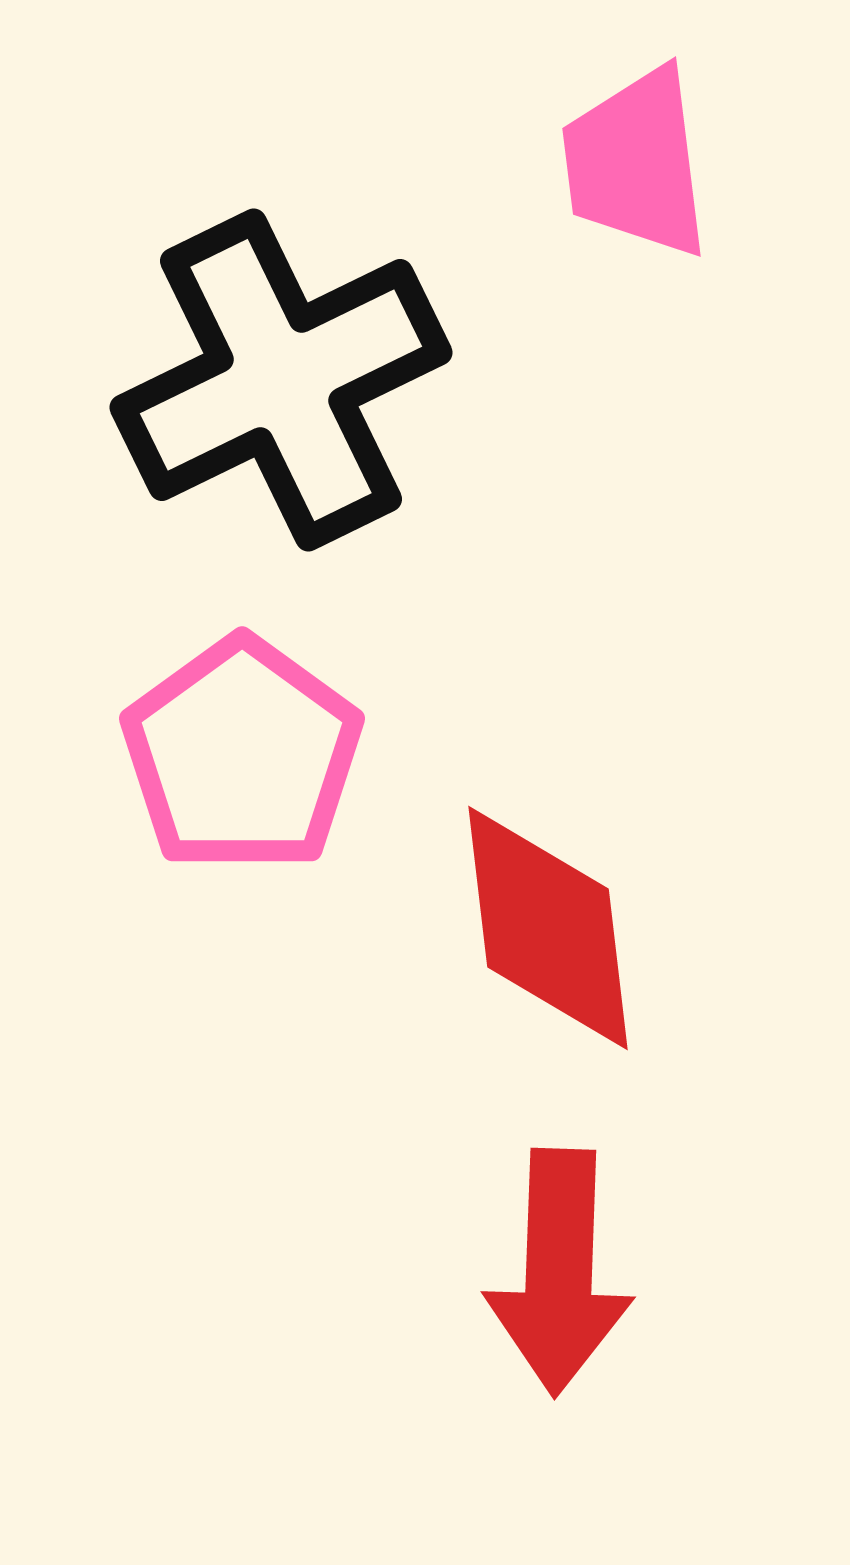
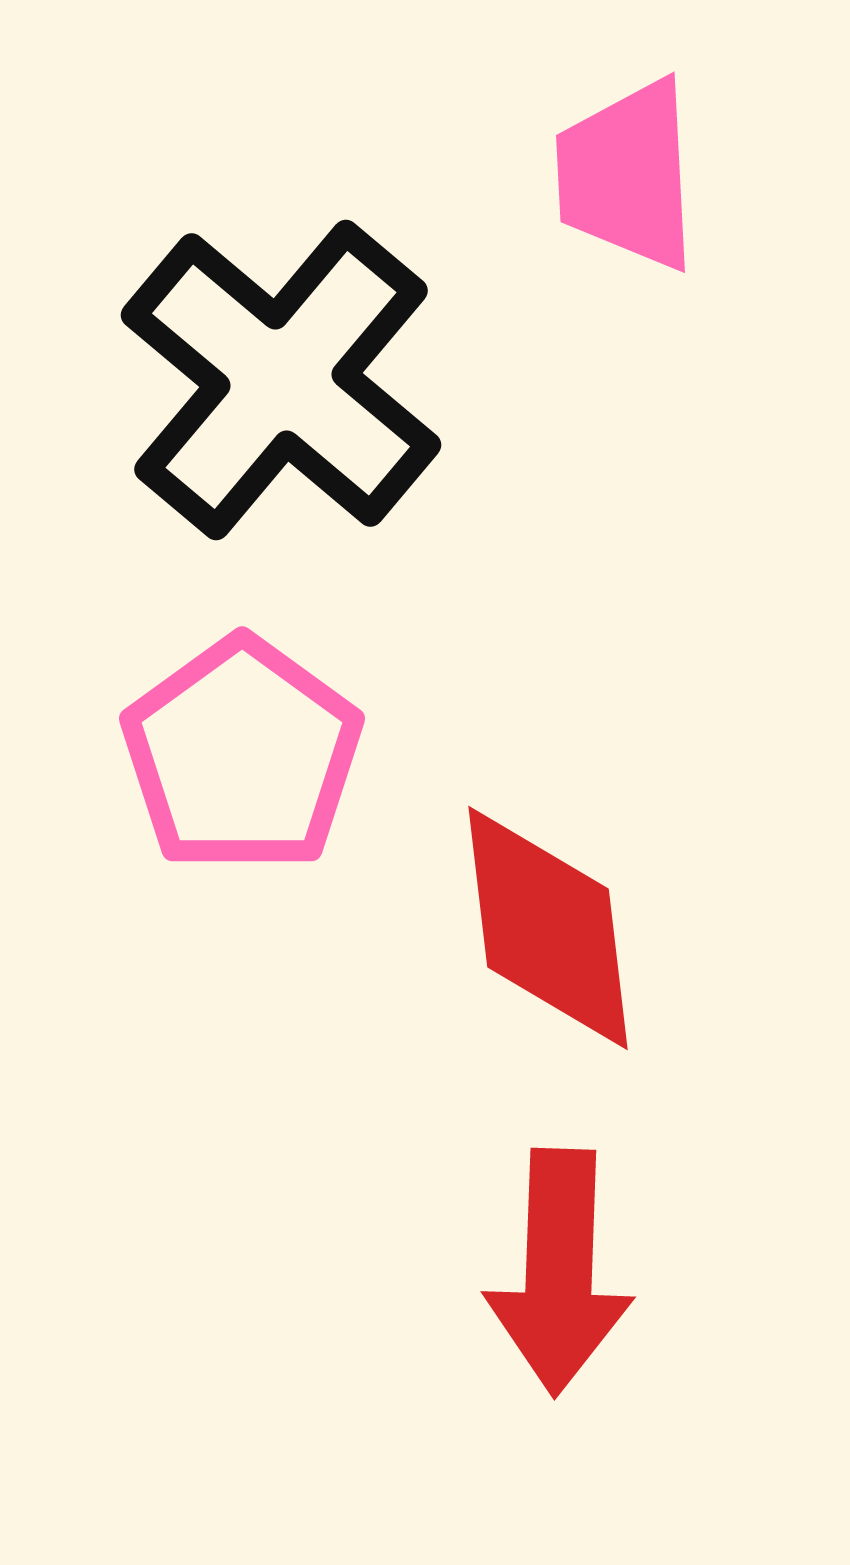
pink trapezoid: moved 9 px left, 12 px down; rotated 4 degrees clockwise
black cross: rotated 24 degrees counterclockwise
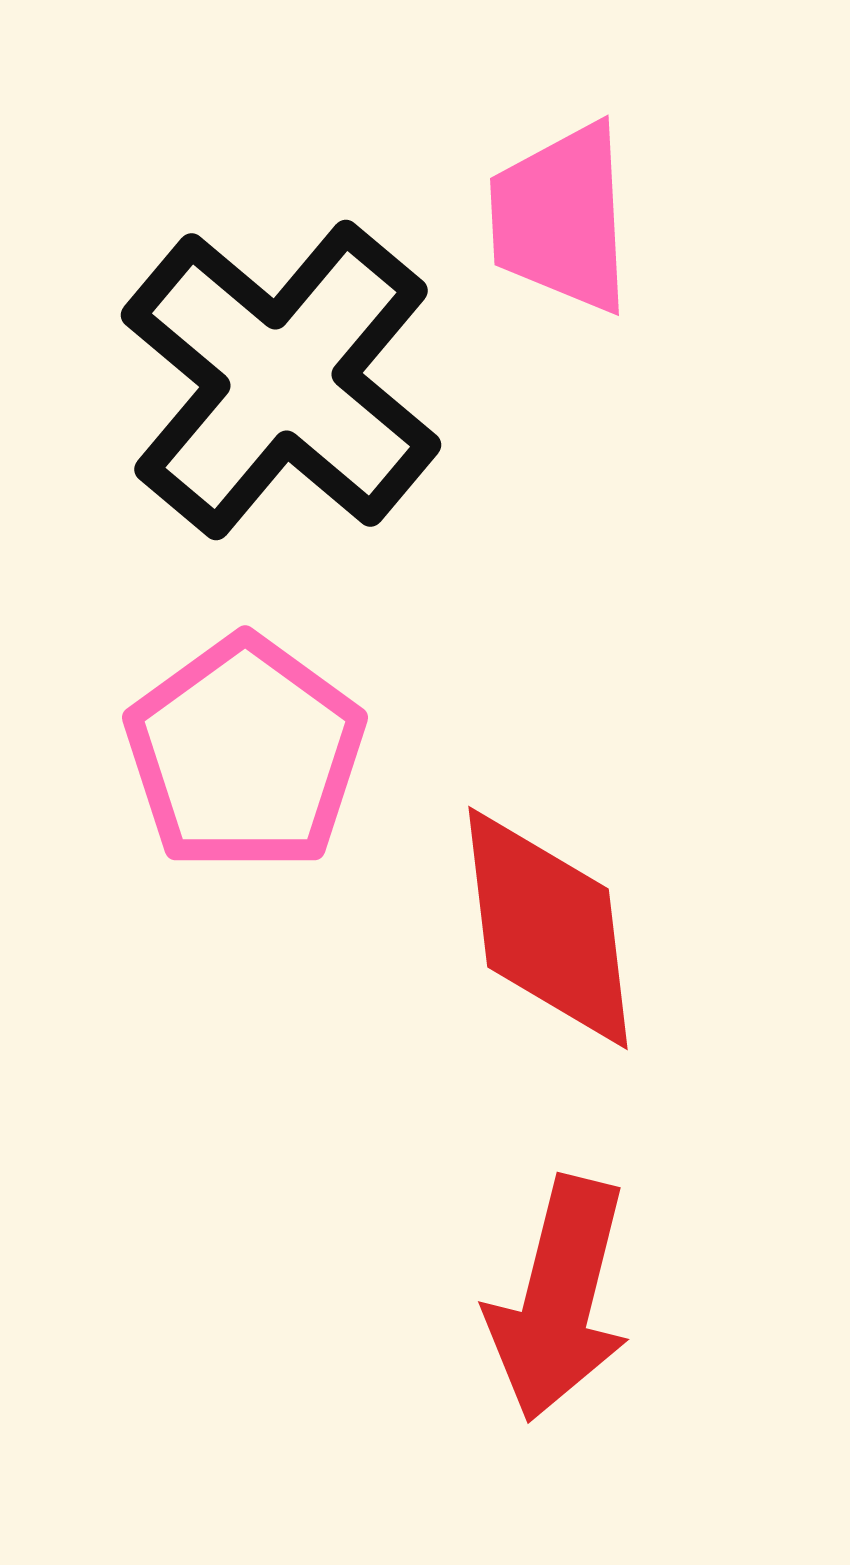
pink trapezoid: moved 66 px left, 43 px down
pink pentagon: moved 3 px right, 1 px up
red arrow: moved 27 px down; rotated 12 degrees clockwise
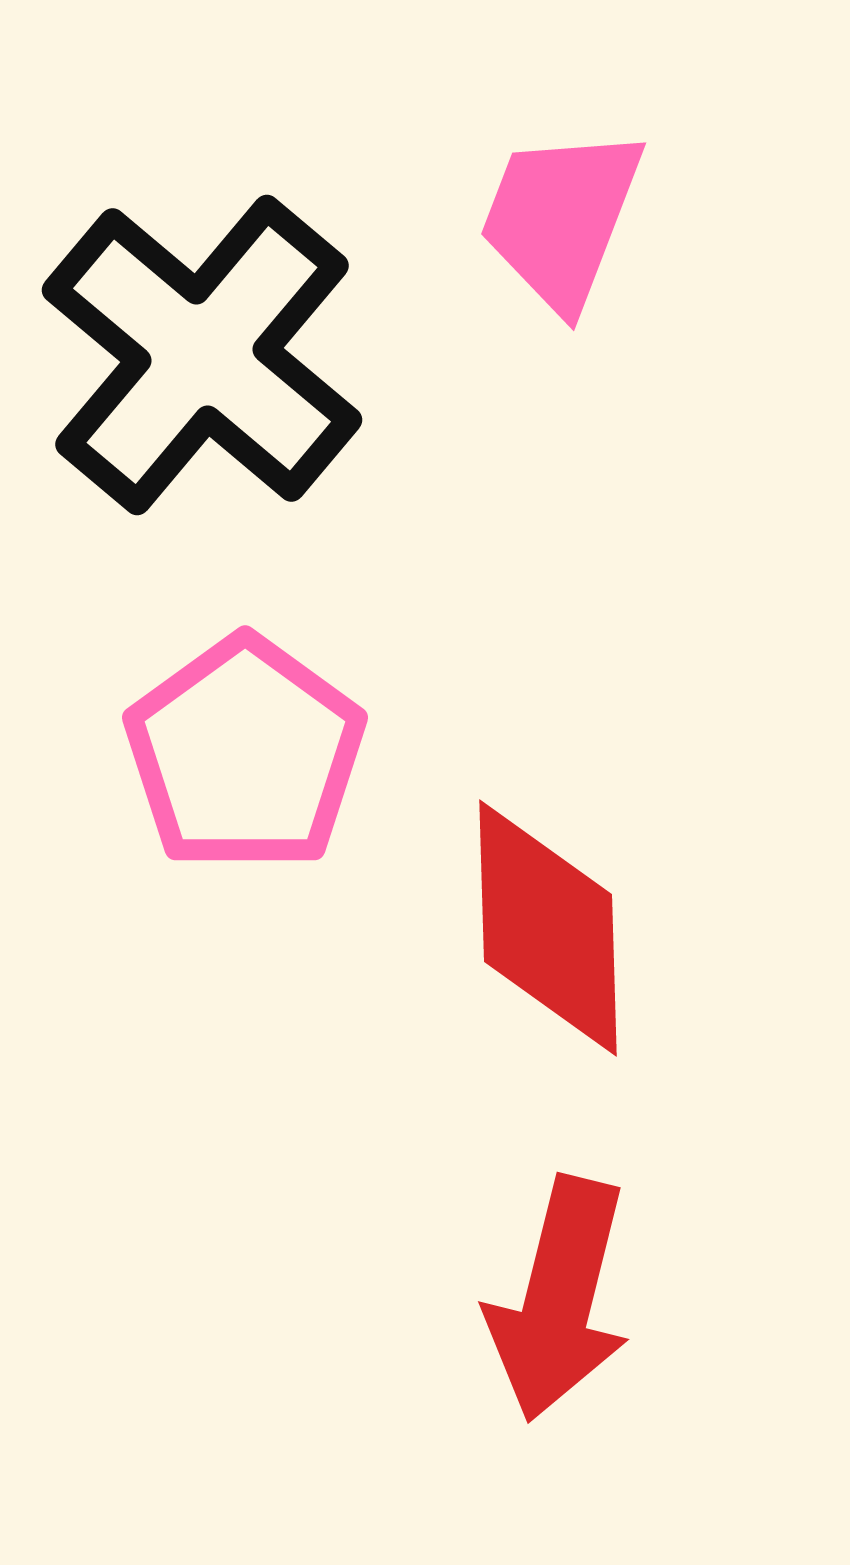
pink trapezoid: rotated 24 degrees clockwise
black cross: moved 79 px left, 25 px up
red diamond: rotated 5 degrees clockwise
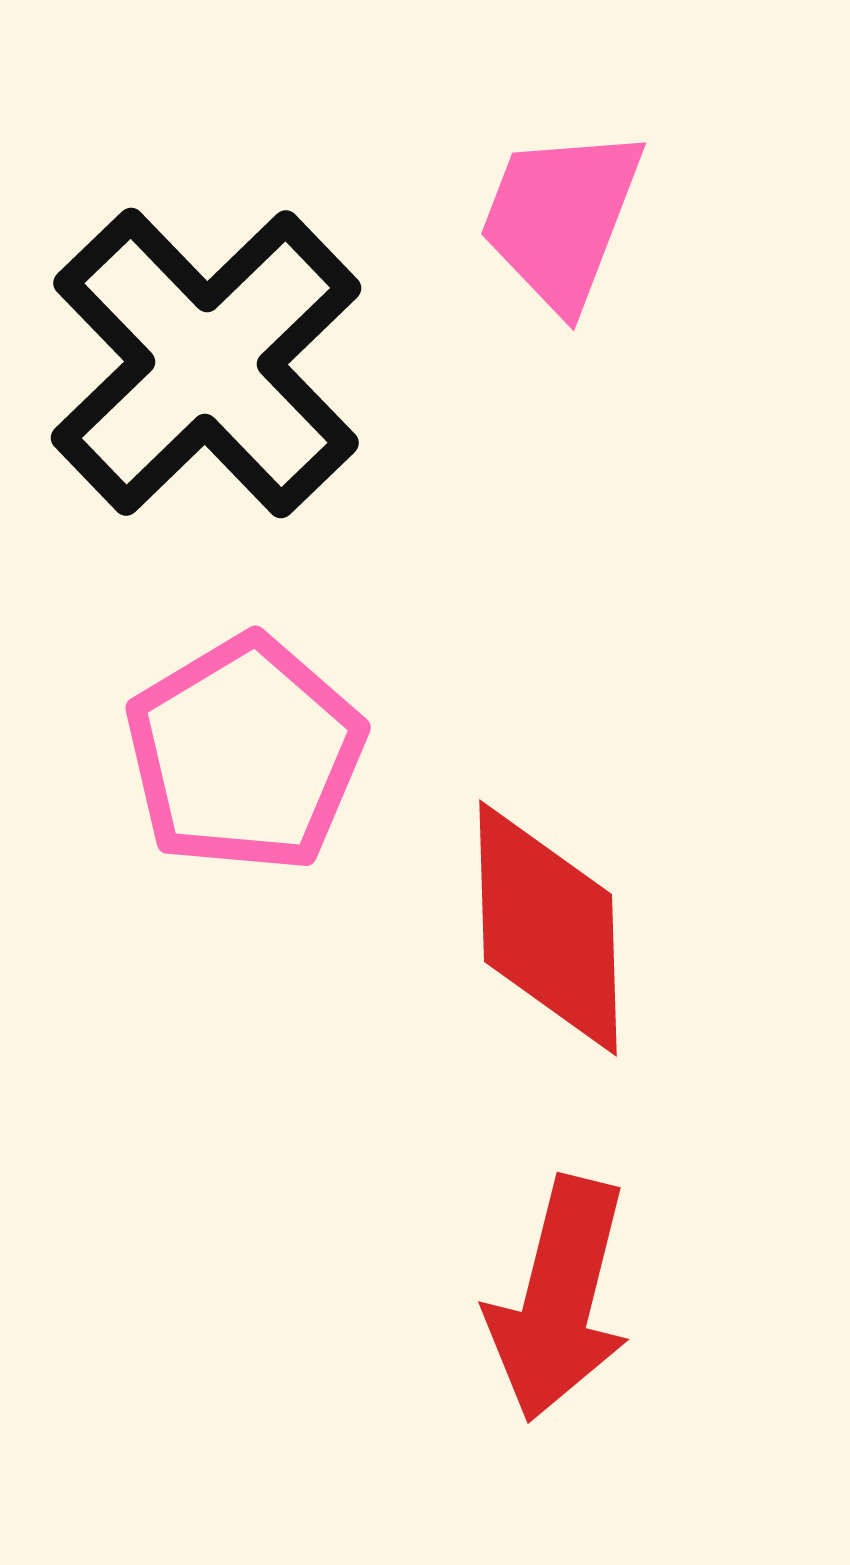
black cross: moved 4 px right, 8 px down; rotated 6 degrees clockwise
pink pentagon: rotated 5 degrees clockwise
